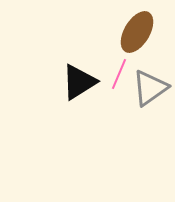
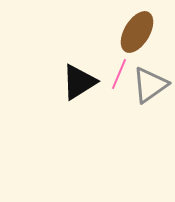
gray triangle: moved 3 px up
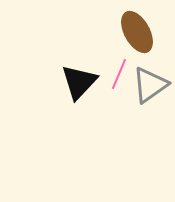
brown ellipse: rotated 60 degrees counterclockwise
black triangle: rotated 15 degrees counterclockwise
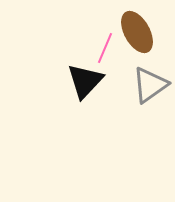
pink line: moved 14 px left, 26 px up
black triangle: moved 6 px right, 1 px up
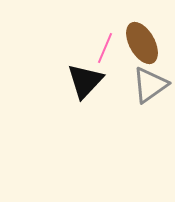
brown ellipse: moved 5 px right, 11 px down
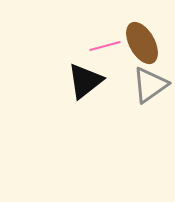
pink line: moved 2 px up; rotated 52 degrees clockwise
black triangle: rotated 9 degrees clockwise
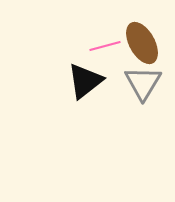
gray triangle: moved 7 px left, 2 px up; rotated 24 degrees counterclockwise
